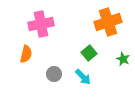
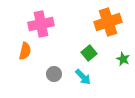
orange semicircle: moved 1 px left, 3 px up
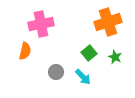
green star: moved 8 px left, 2 px up
gray circle: moved 2 px right, 2 px up
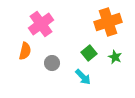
pink cross: rotated 25 degrees counterclockwise
gray circle: moved 4 px left, 9 px up
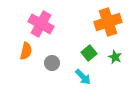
pink cross: rotated 25 degrees counterclockwise
orange semicircle: moved 1 px right
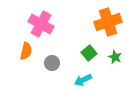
cyan arrow: moved 3 px down; rotated 108 degrees clockwise
